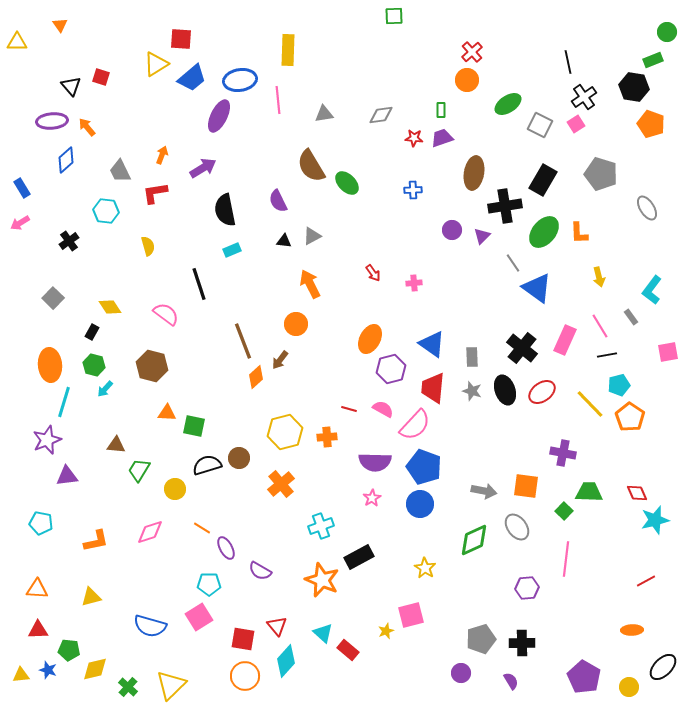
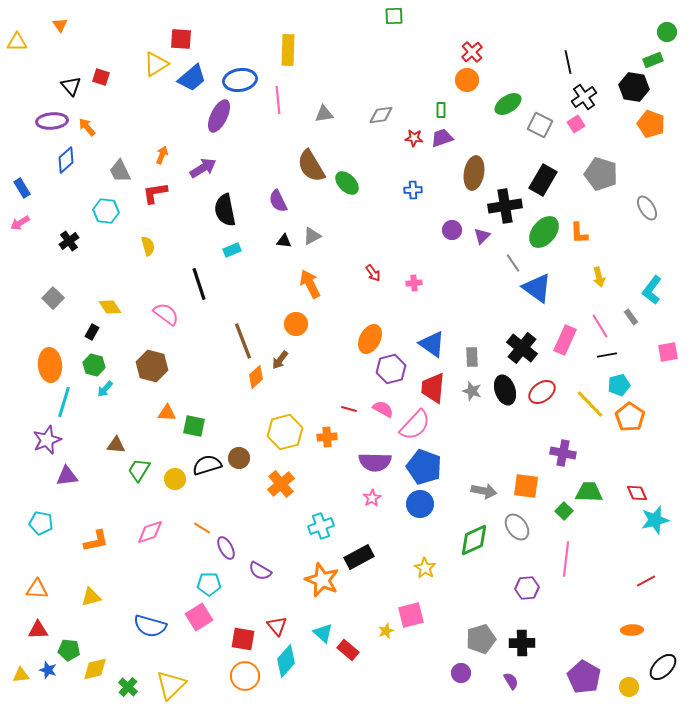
yellow circle at (175, 489): moved 10 px up
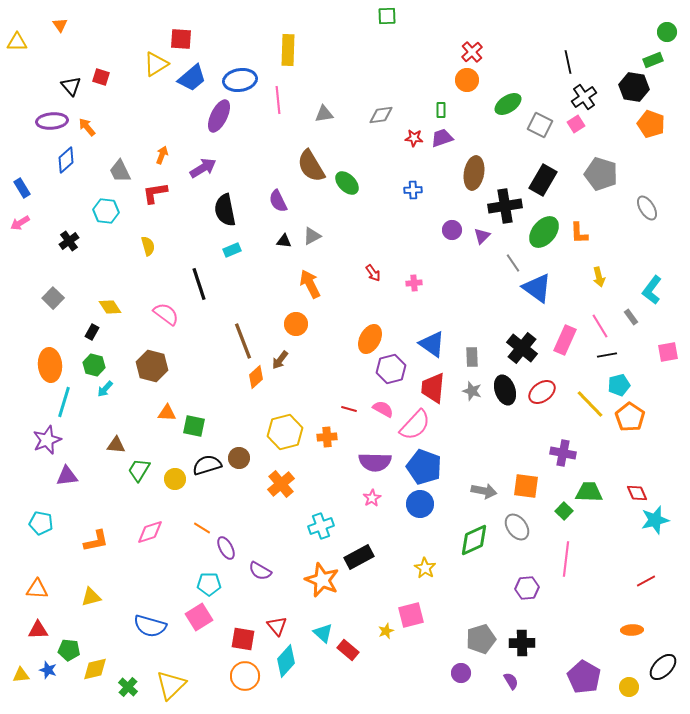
green square at (394, 16): moved 7 px left
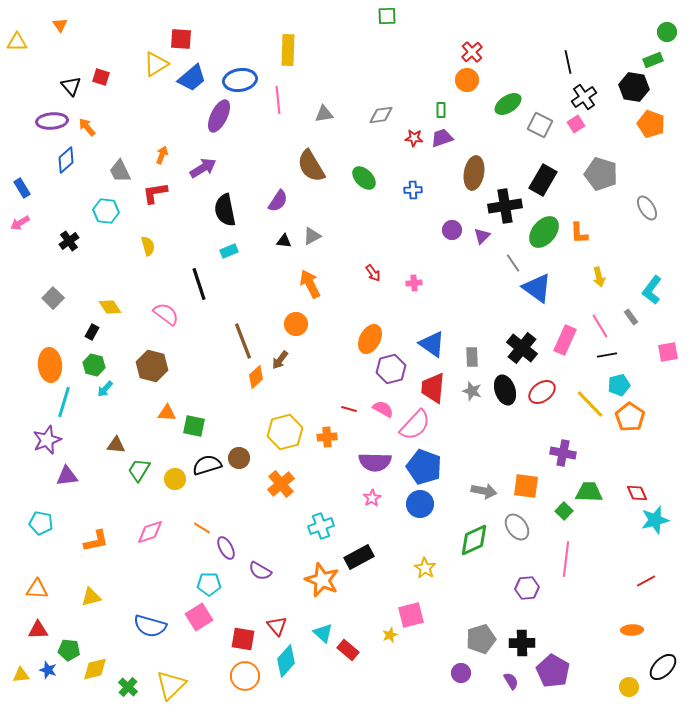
green ellipse at (347, 183): moved 17 px right, 5 px up
purple semicircle at (278, 201): rotated 120 degrees counterclockwise
cyan rectangle at (232, 250): moved 3 px left, 1 px down
yellow star at (386, 631): moved 4 px right, 4 px down
purple pentagon at (584, 677): moved 31 px left, 6 px up
